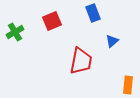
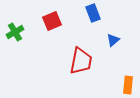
blue triangle: moved 1 px right, 1 px up
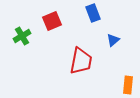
green cross: moved 7 px right, 4 px down
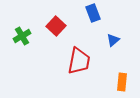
red square: moved 4 px right, 5 px down; rotated 24 degrees counterclockwise
red trapezoid: moved 2 px left
orange rectangle: moved 6 px left, 3 px up
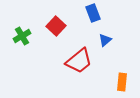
blue triangle: moved 8 px left
red trapezoid: rotated 40 degrees clockwise
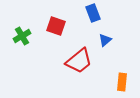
red square: rotated 24 degrees counterclockwise
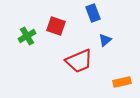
green cross: moved 5 px right
red trapezoid: rotated 16 degrees clockwise
orange rectangle: rotated 72 degrees clockwise
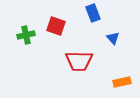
green cross: moved 1 px left, 1 px up; rotated 18 degrees clockwise
blue triangle: moved 8 px right, 2 px up; rotated 32 degrees counterclockwise
red trapezoid: rotated 24 degrees clockwise
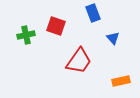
red trapezoid: rotated 56 degrees counterclockwise
orange rectangle: moved 1 px left, 1 px up
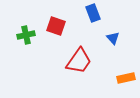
orange rectangle: moved 5 px right, 3 px up
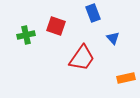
red trapezoid: moved 3 px right, 3 px up
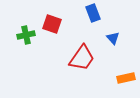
red square: moved 4 px left, 2 px up
